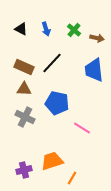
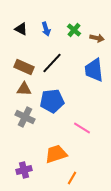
blue pentagon: moved 5 px left, 2 px up; rotated 20 degrees counterclockwise
orange trapezoid: moved 4 px right, 7 px up
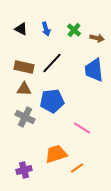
brown rectangle: rotated 12 degrees counterclockwise
orange line: moved 5 px right, 10 px up; rotated 24 degrees clockwise
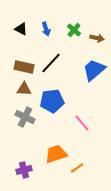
black line: moved 1 px left
blue trapezoid: rotated 55 degrees clockwise
pink line: moved 5 px up; rotated 18 degrees clockwise
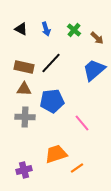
brown arrow: rotated 32 degrees clockwise
gray cross: rotated 24 degrees counterclockwise
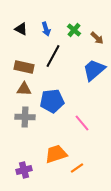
black line: moved 2 px right, 7 px up; rotated 15 degrees counterclockwise
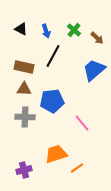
blue arrow: moved 2 px down
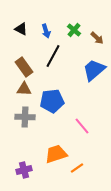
brown rectangle: rotated 42 degrees clockwise
pink line: moved 3 px down
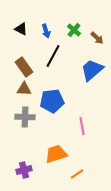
blue trapezoid: moved 2 px left
pink line: rotated 30 degrees clockwise
orange line: moved 6 px down
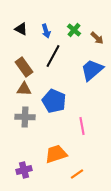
blue pentagon: moved 2 px right; rotated 30 degrees clockwise
